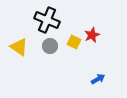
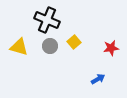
red star: moved 19 px right, 13 px down; rotated 14 degrees clockwise
yellow square: rotated 24 degrees clockwise
yellow triangle: rotated 18 degrees counterclockwise
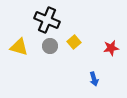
blue arrow: moved 4 px left; rotated 104 degrees clockwise
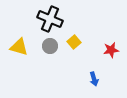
black cross: moved 3 px right, 1 px up
red star: moved 2 px down
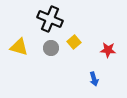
gray circle: moved 1 px right, 2 px down
red star: moved 3 px left; rotated 14 degrees clockwise
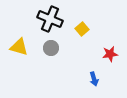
yellow square: moved 8 px right, 13 px up
red star: moved 2 px right, 4 px down; rotated 14 degrees counterclockwise
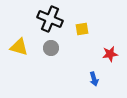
yellow square: rotated 32 degrees clockwise
